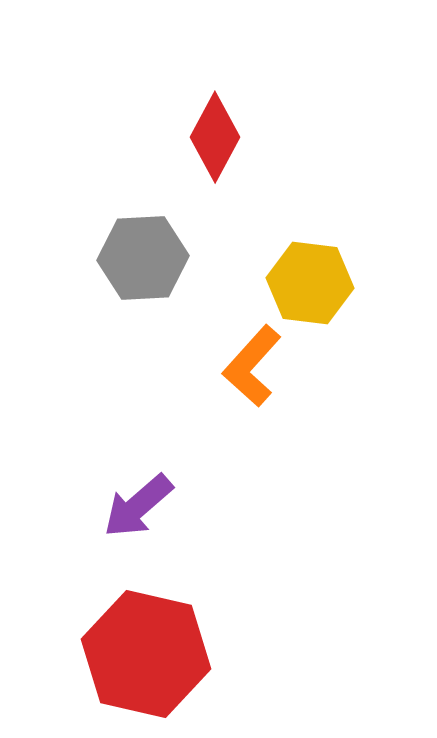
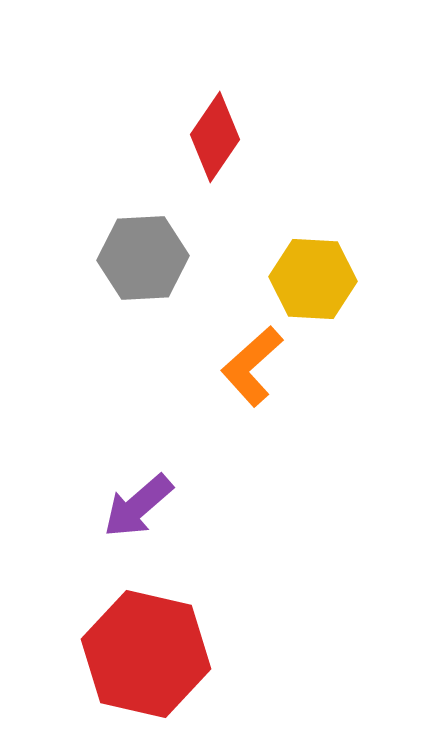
red diamond: rotated 6 degrees clockwise
yellow hexagon: moved 3 px right, 4 px up; rotated 4 degrees counterclockwise
orange L-shape: rotated 6 degrees clockwise
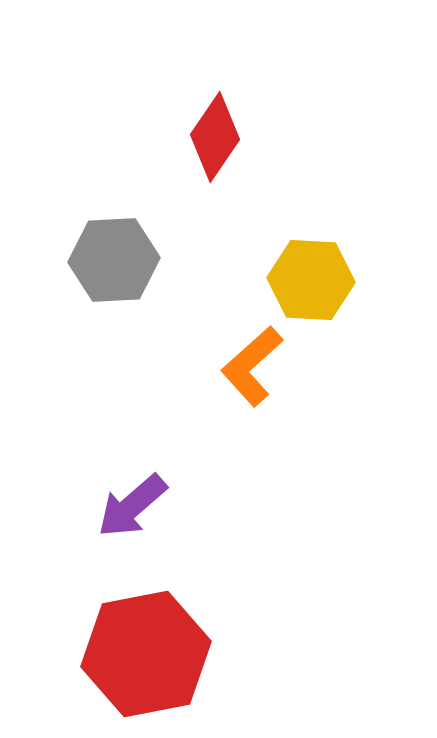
gray hexagon: moved 29 px left, 2 px down
yellow hexagon: moved 2 px left, 1 px down
purple arrow: moved 6 px left
red hexagon: rotated 24 degrees counterclockwise
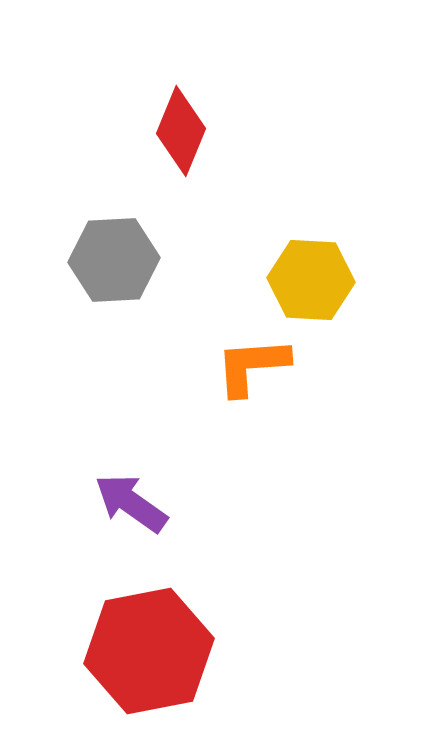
red diamond: moved 34 px left, 6 px up; rotated 12 degrees counterclockwise
orange L-shape: rotated 38 degrees clockwise
purple arrow: moved 1 px left, 3 px up; rotated 76 degrees clockwise
red hexagon: moved 3 px right, 3 px up
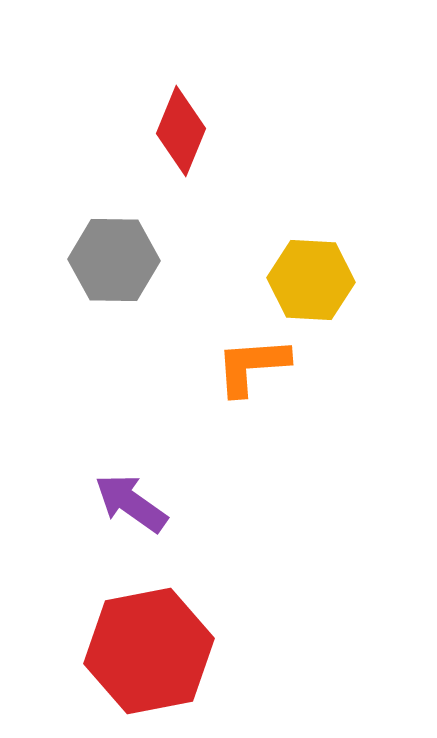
gray hexagon: rotated 4 degrees clockwise
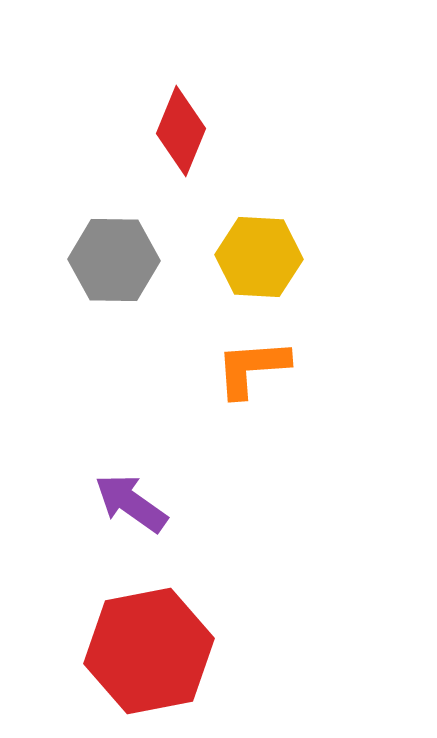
yellow hexagon: moved 52 px left, 23 px up
orange L-shape: moved 2 px down
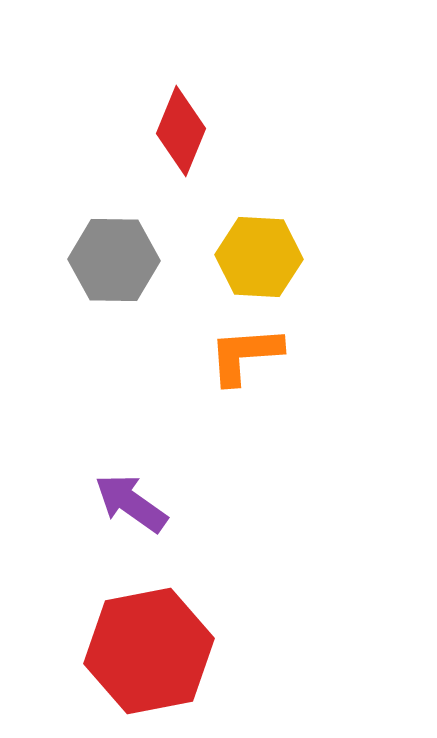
orange L-shape: moved 7 px left, 13 px up
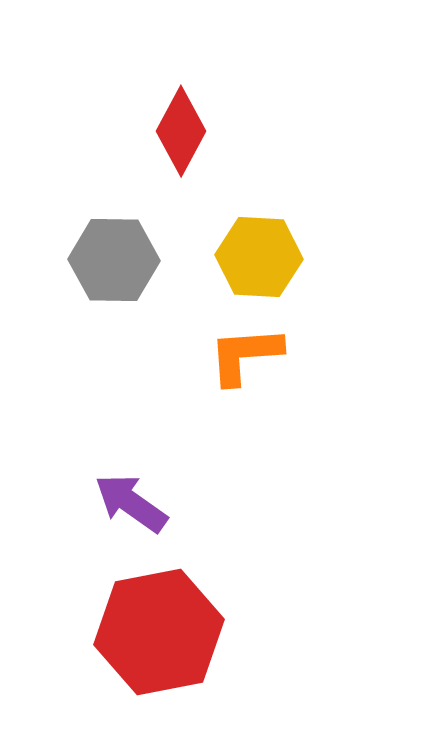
red diamond: rotated 6 degrees clockwise
red hexagon: moved 10 px right, 19 px up
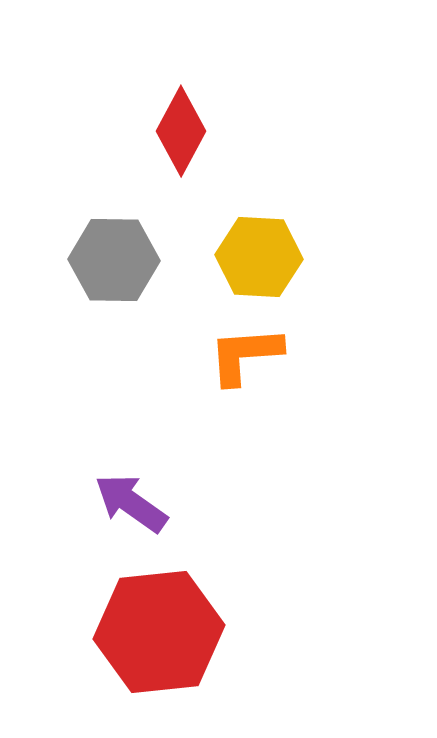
red hexagon: rotated 5 degrees clockwise
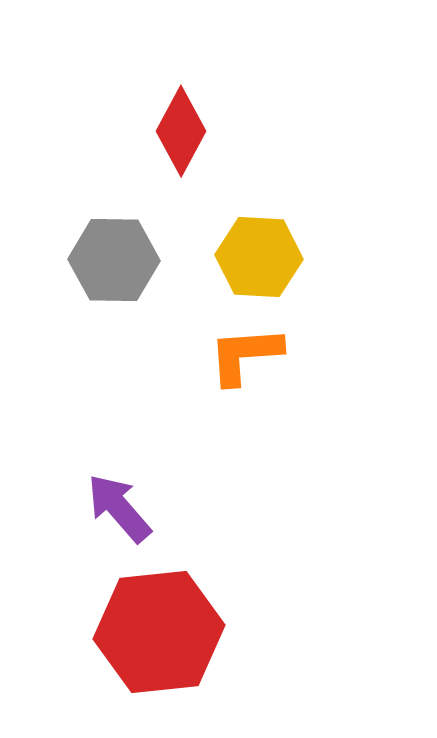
purple arrow: moved 12 px left, 5 px down; rotated 14 degrees clockwise
